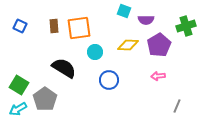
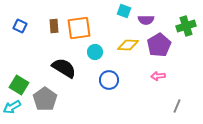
cyan arrow: moved 6 px left, 2 px up
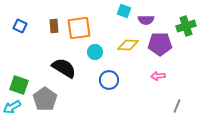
purple pentagon: moved 1 px right, 1 px up; rotated 30 degrees clockwise
green square: rotated 12 degrees counterclockwise
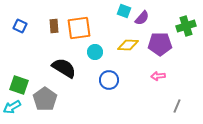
purple semicircle: moved 4 px left, 2 px up; rotated 49 degrees counterclockwise
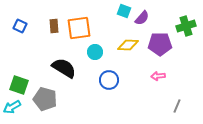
gray pentagon: rotated 20 degrees counterclockwise
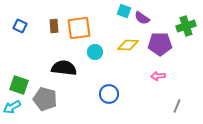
purple semicircle: rotated 84 degrees clockwise
black semicircle: rotated 25 degrees counterclockwise
blue circle: moved 14 px down
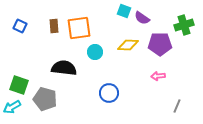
green cross: moved 2 px left, 1 px up
blue circle: moved 1 px up
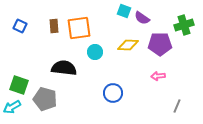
blue circle: moved 4 px right
